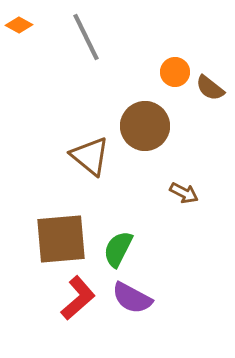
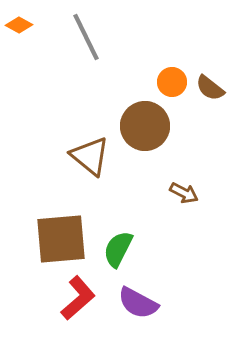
orange circle: moved 3 px left, 10 px down
purple semicircle: moved 6 px right, 5 px down
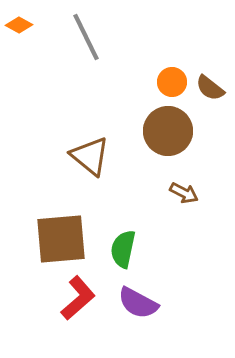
brown circle: moved 23 px right, 5 px down
green semicircle: moved 5 px right; rotated 15 degrees counterclockwise
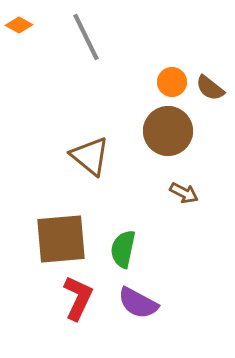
red L-shape: rotated 24 degrees counterclockwise
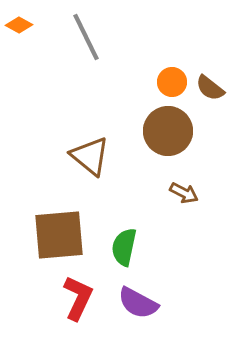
brown square: moved 2 px left, 4 px up
green semicircle: moved 1 px right, 2 px up
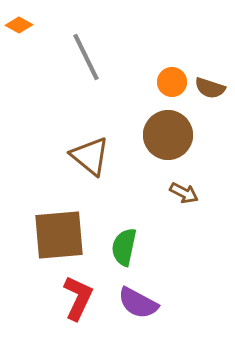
gray line: moved 20 px down
brown semicircle: rotated 20 degrees counterclockwise
brown circle: moved 4 px down
